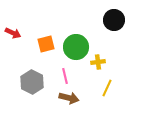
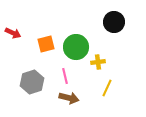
black circle: moved 2 px down
gray hexagon: rotated 15 degrees clockwise
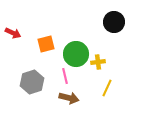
green circle: moved 7 px down
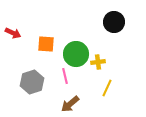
orange square: rotated 18 degrees clockwise
brown arrow: moved 1 px right, 6 px down; rotated 126 degrees clockwise
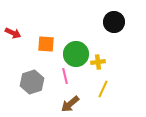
yellow line: moved 4 px left, 1 px down
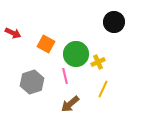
orange square: rotated 24 degrees clockwise
yellow cross: rotated 16 degrees counterclockwise
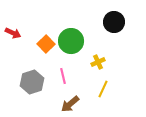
orange square: rotated 18 degrees clockwise
green circle: moved 5 px left, 13 px up
pink line: moved 2 px left
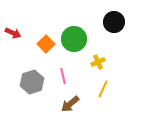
green circle: moved 3 px right, 2 px up
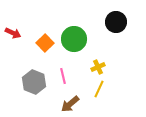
black circle: moved 2 px right
orange square: moved 1 px left, 1 px up
yellow cross: moved 5 px down
gray hexagon: moved 2 px right; rotated 20 degrees counterclockwise
yellow line: moved 4 px left
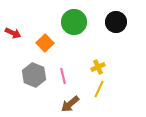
green circle: moved 17 px up
gray hexagon: moved 7 px up
